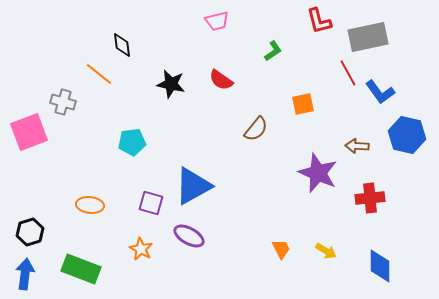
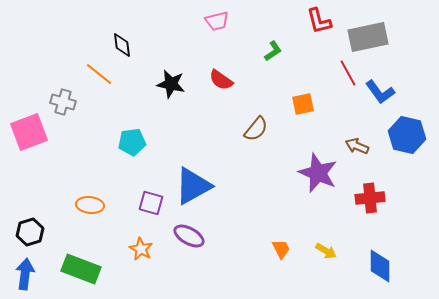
brown arrow: rotated 20 degrees clockwise
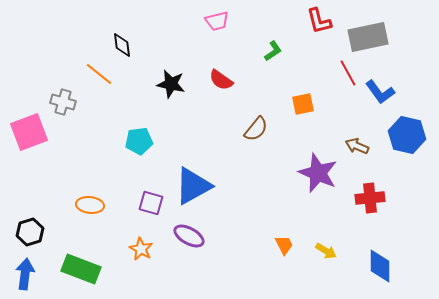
cyan pentagon: moved 7 px right, 1 px up
orange trapezoid: moved 3 px right, 4 px up
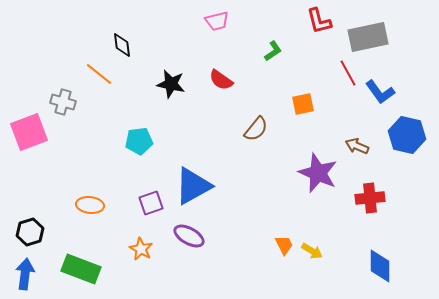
purple square: rotated 35 degrees counterclockwise
yellow arrow: moved 14 px left
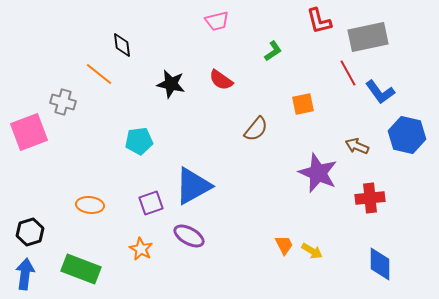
blue diamond: moved 2 px up
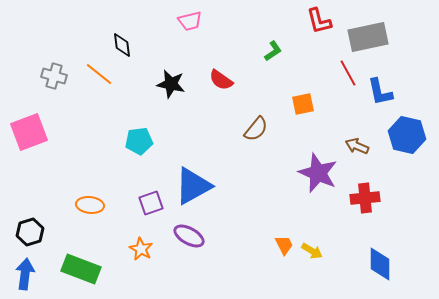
pink trapezoid: moved 27 px left
blue L-shape: rotated 24 degrees clockwise
gray cross: moved 9 px left, 26 px up
red cross: moved 5 px left
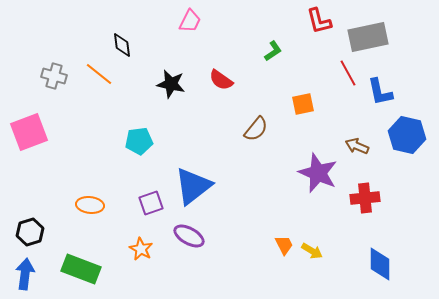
pink trapezoid: rotated 50 degrees counterclockwise
blue triangle: rotated 9 degrees counterclockwise
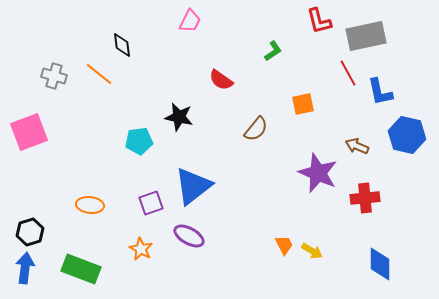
gray rectangle: moved 2 px left, 1 px up
black star: moved 8 px right, 33 px down
blue arrow: moved 6 px up
